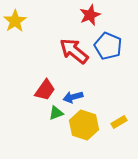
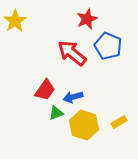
red star: moved 3 px left, 4 px down
red arrow: moved 2 px left, 2 px down
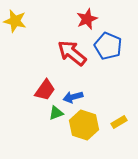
yellow star: rotated 25 degrees counterclockwise
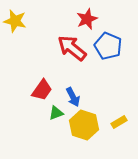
red arrow: moved 5 px up
red trapezoid: moved 3 px left
blue arrow: rotated 102 degrees counterclockwise
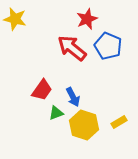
yellow star: moved 2 px up
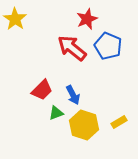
yellow star: rotated 20 degrees clockwise
red trapezoid: rotated 10 degrees clockwise
blue arrow: moved 2 px up
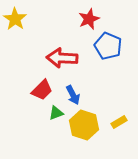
red star: moved 2 px right
red arrow: moved 10 px left, 10 px down; rotated 36 degrees counterclockwise
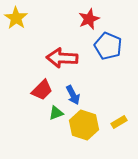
yellow star: moved 1 px right, 1 px up
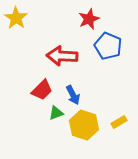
red arrow: moved 2 px up
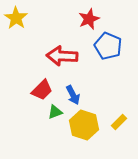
green triangle: moved 1 px left, 1 px up
yellow rectangle: rotated 14 degrees counterclockwise
